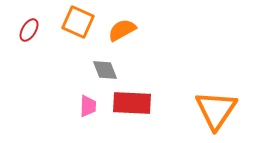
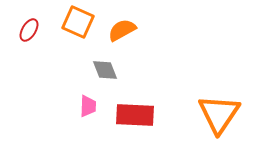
red rectangle: moved 3 px right, 12 px down
orange triangle: moved 3 px right, 4 px down
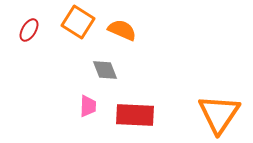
orange square: rotated 8 degrees clockwise
orange semicircle: rotated 52 degrees clockwise
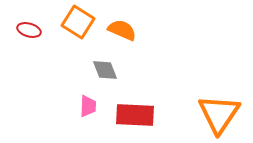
red ellipse: rotated 75 degrees clockwise
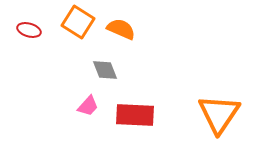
orange semicircle: moved 1 px left, 1 px up
pink trapezoid: rotated 40 degrees clockwise
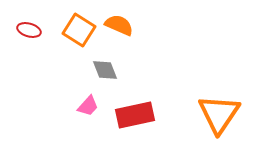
orange square: moved 1 px right, 8 px down
orange semicircle: moved 2 px left, 4 px up
red rectangle: rotated 15 degrees counterclockwise
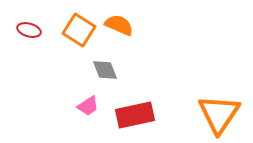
pink trapezoid: rotated 15 degrees clockwise
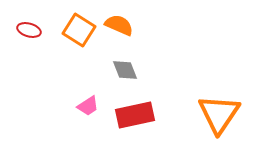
gray diamond: moved 20 px right
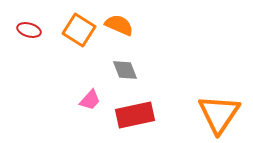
pink trapezoid: moved 2 px right, 6 px up; rotated 15 degrees counterclockwise
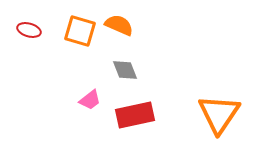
orange square: moved 1 px right, 1 px down; rotated 16 degrees counterclockwise
pink trapezoid: rotated 10 degrees clockwise
